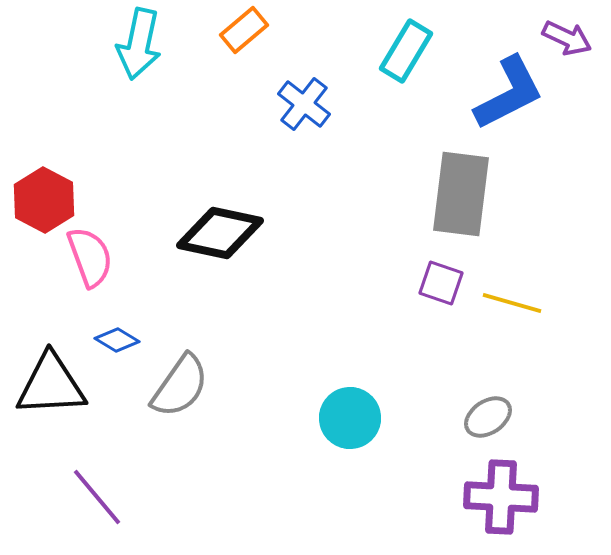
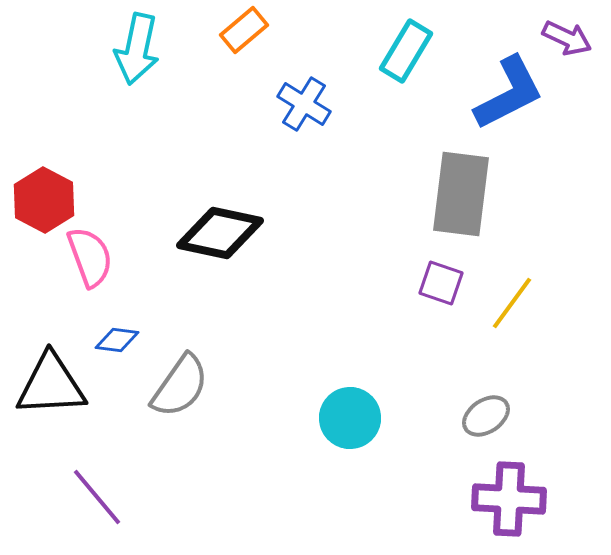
cyan arrow: moved 2 px left, 5 px down
blue cross: rotated 6 degrees counterclockwise
yellow line: rotated 70 degrees counterclockwise
blue diamond: rotated 24 degrees counterclockwise
gray ellipse: moved 2 px left, 1 px up
purple cross: moved 8 px right, 2 px down
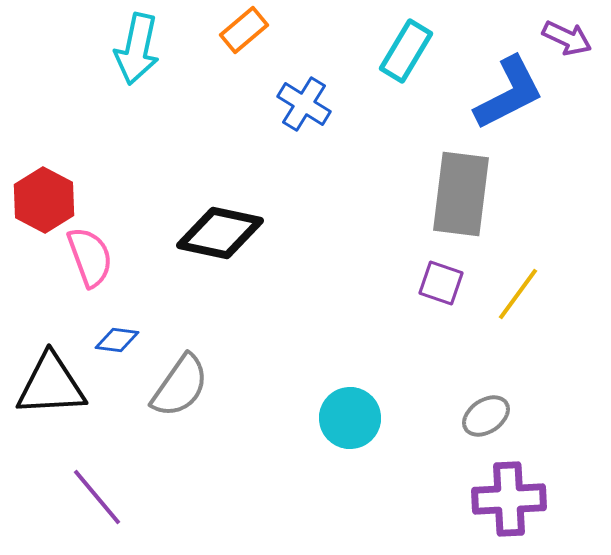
yellow line: moved 6 px right, 9 px up
purple cross: rotated 6 degrees counterclockwise
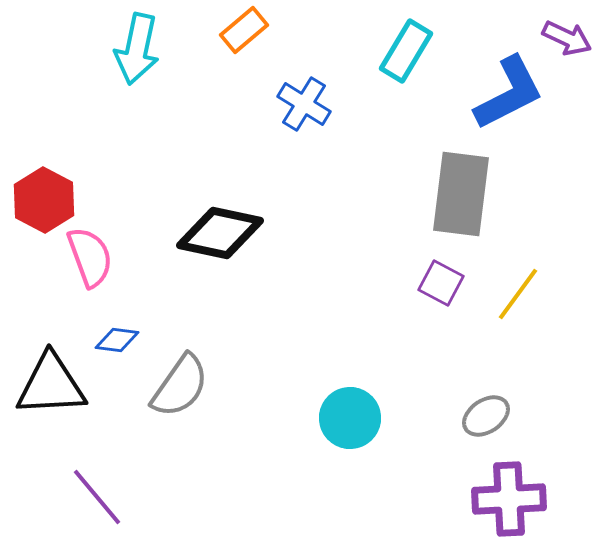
purple square: rotated 9 degrees clockwise
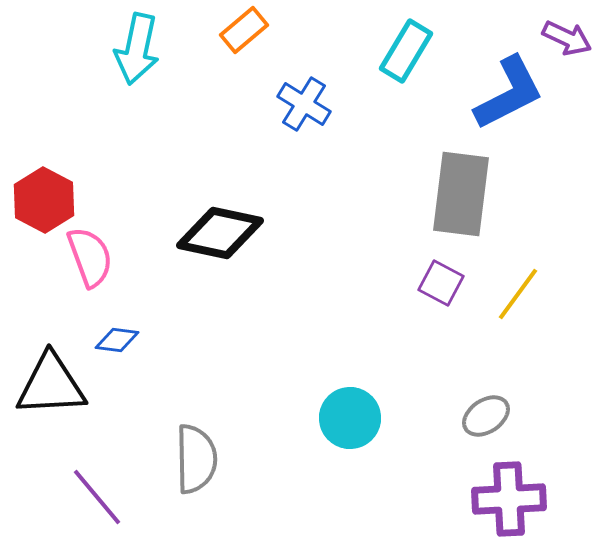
gray semicircle: moved 16 px right, 73 px down; rotated 36 degrees counterclockwise
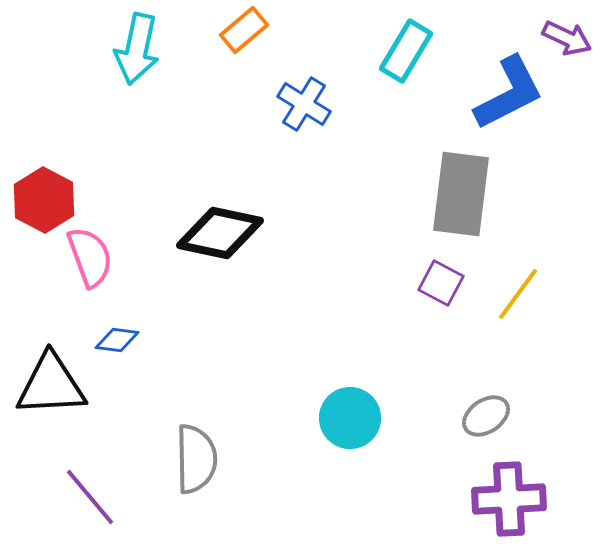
purple line: moved 7 px left
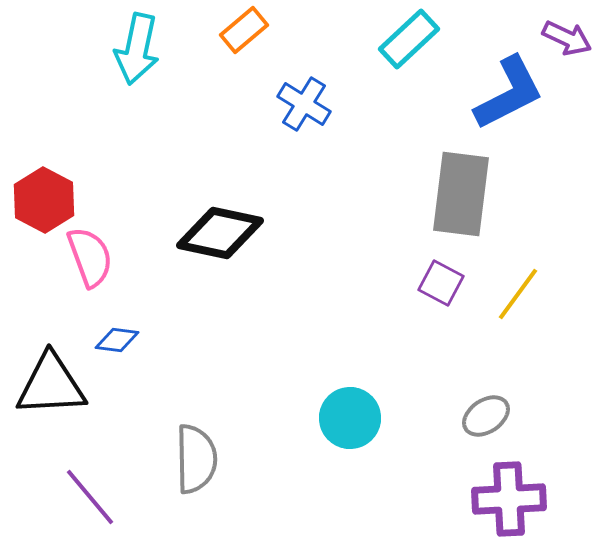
cyan rectangle: moved 3 px right, 12 px up; rotated 16 degrees clockwise
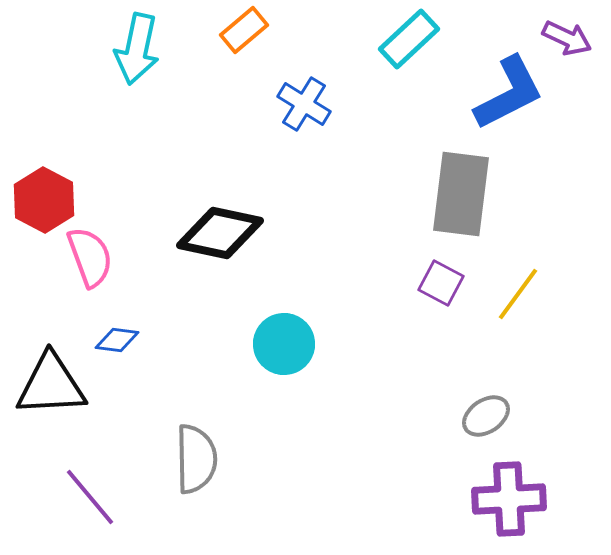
cyan circle: moved 66 px left, 74 px up
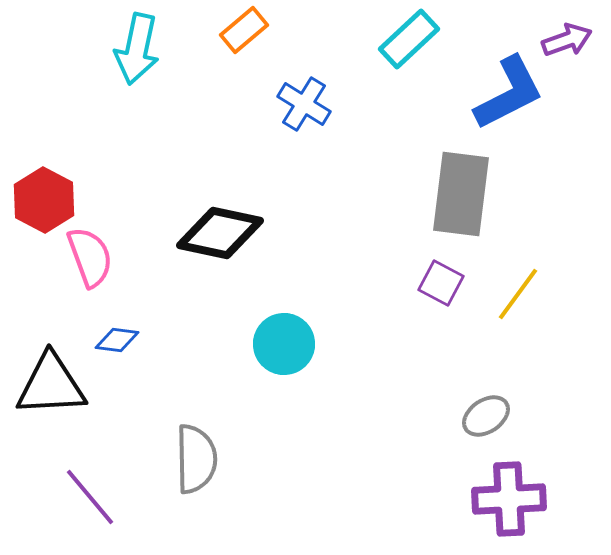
purple arrow: moved 2 px down; rotated 45 degrees counterclockwise
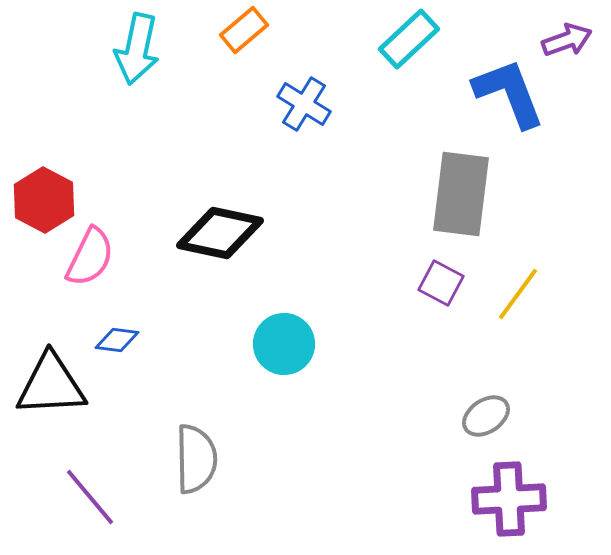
blue L-shape: rotated 84 degrees counterclockwise
pink semicircle: rotated 46 degrees clockwise
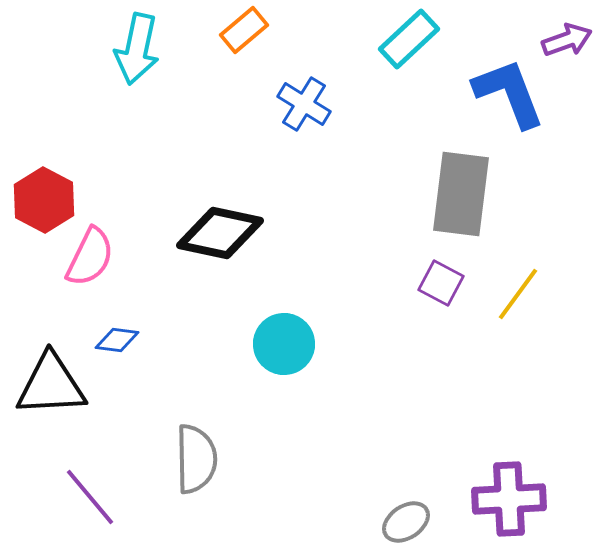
gray ellipse: moved 80 px left, 106 px down
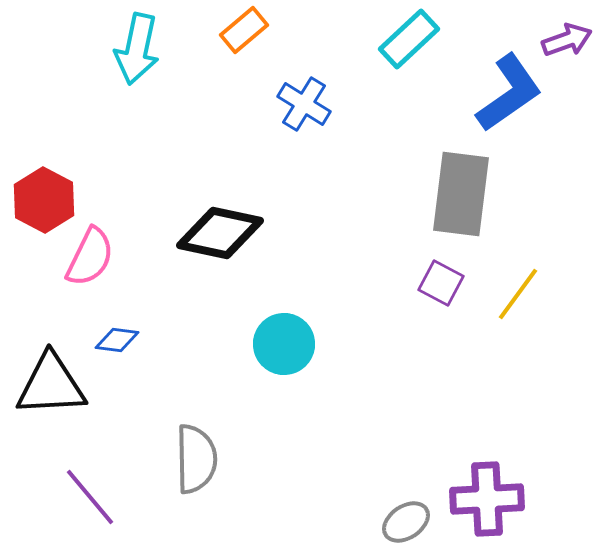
blue L-shape: rotated 76 degrees clockwise
purple cross: moved 22 px left
